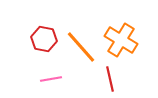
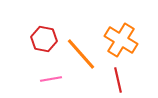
orange line: moved 7 px down
red line: moved 8 px right, 1 px down
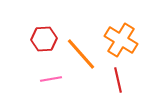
red hexagon: rotated 15 degrees counterclockwise
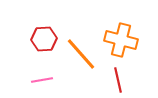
orange cross: rotated 16 degrees counterclockwise
pink line: moved 9 px left, 1 px down
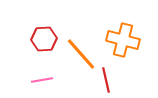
orange cross: moved 2 px right
red line: moved 12 px left
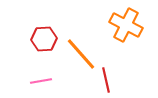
orange cross: moved 3 px right, 15 px up; rotated 12 degrees clockwise
pink line: moved 1 px left, 1 px down
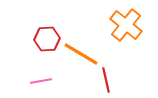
orange cross: rotated 12 degrees clockwise
red hexagon: moved 3 px right
orange line: rotated 18 degrees counterclockwise
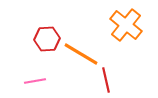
pink line: moved 6 px left
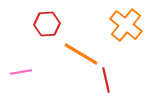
red hexagon: moved 15 px up
pink line: moved 14 px left, 9 px up
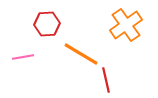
orange cross: rotated 16 degrees clockwise
pink line: moved 2 px right, 15 px up
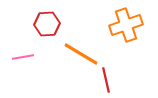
orange cross: rotated 16 degrees clockwise
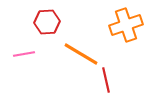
red hexagon: moved 2 px up
pink line: moved 1 px right, 3 px up
